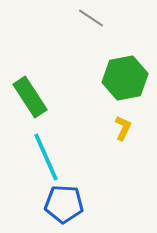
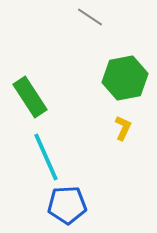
gray line: moved 1 px left, 1 px up
blue pentagon: moved 3 px right, 1 px down; rotated 6 degrees counterclockwise
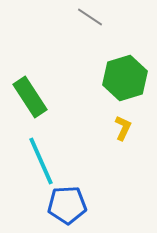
green hexagon: rotated 6 degrees counterclockwise
cyan line: moved 5 px left, 4 px down
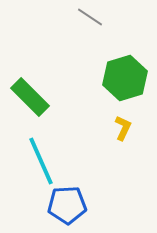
green rectangle: rotated 12 degrees counterclockwise
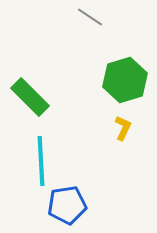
green hexagon: moved 2 px down
cyan line: rotated 21 degrees clockwise
blue pentagon: rotated 6 degrees counterclockwise
